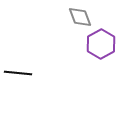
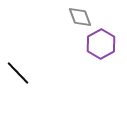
black line: rotated 40 degrees clockwise
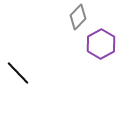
gray diamond: moved 2 px left; rotated 65 degrees clockwise
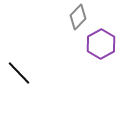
black line: moved 1 px right
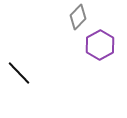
purple hexagon: moved 1 px left, 1 px down
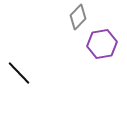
purple hexagon: moved 2 px right, 1 px up; rotated 20 degrees clockwise
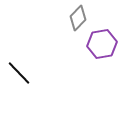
gray diamond: moved 1 px down
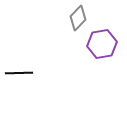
black line: rotated 48 degrees counterclockwise
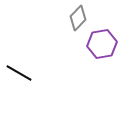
black line: rotated 32 degrees clockwise
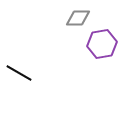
gray diamond: rotated 45 degrees clockwise
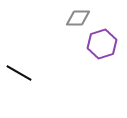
purple hexagon: rotated 8 degrees counterclockwise
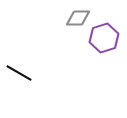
purple hexagon: moved 2 px right, 6 px up
